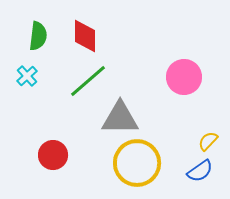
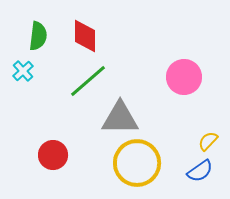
cyan cross: moved 4 px left, 5 px up
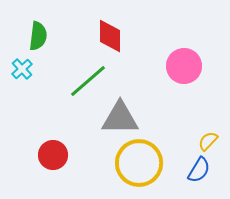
red diamond: moved 25 px right
cyan cross: moved 1 px left, 2 px up
pink circle: moved 11 px up
yellow circle: moved 2 px right
blue semicircle: moved 1 px left, 1 px up; rotated 24 degrees counterclockwise
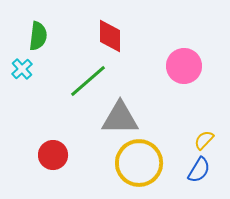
yellow semicircle: moved 4 px left, 1 px up
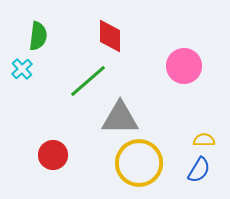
yellow semicircle: rotated 45 degrees clockwise
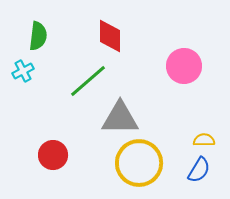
cyan cross: moved 1 px right, 2 px down; rotated 15 degrees clockwise
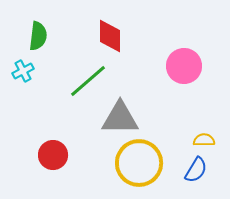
blue semicircle: moved 3 px left
